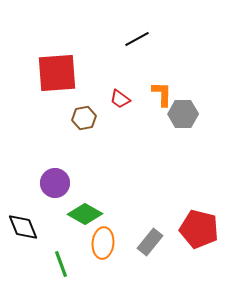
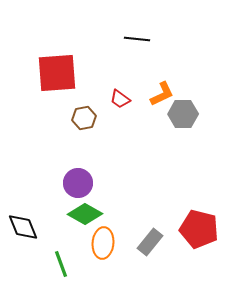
black line: rotated 35 degrees clockwise
orange L-shape: rotated 64 degrees clockwise
purple circle: moved 23 px right
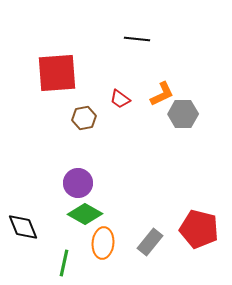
green line: moved 3 px right, 1 px up; rotated 32 degrees clockwise
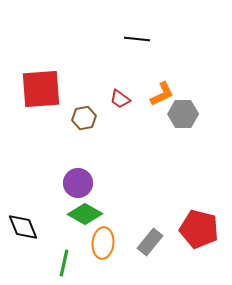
red square: moved 16 px left, 16 px down
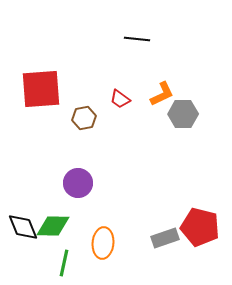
green diamond: moved 32 px left, 12 px down; rotated 28 degrees counterclockwise
red pentagon: moved 1 px right, 2 px up
gray rectangle: moved 15 px right, 4 px up; rotated 32 degrees clockwise
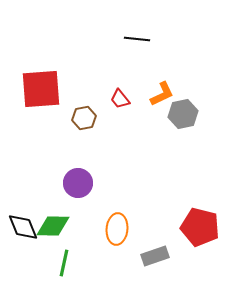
red trapezoid: rotated 15 degrees clockwise
gray hexagon: rotated 12 degrees counterclockwise
gray rectangle: moved 10 px left, 18 px down
orange ellipse: moved 14 px right, 14 px up
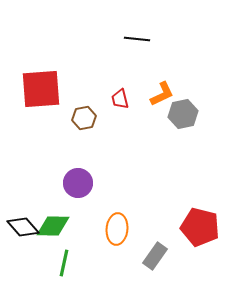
red trapezoid: rotated 25 degrees clockwise
black diamond: rotated 20 degrees counterclockwise
gray rectangle: rotated 36 degrees counterclockwise
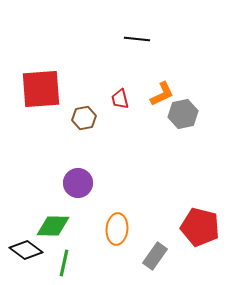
black diamond: moved 3 px right, 23 px down; rotated 12 degrees counterclockwise
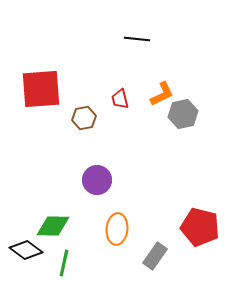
purple circle: moved 19 px right, 3 px up
